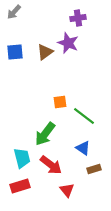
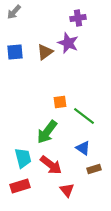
green arrow: moved 2 px right, 2 px up
cyan trapezoid: moved 1 px right
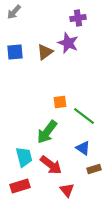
cyan trapezoid: moved 1 px right, 1 px up
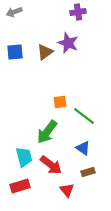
gray arrow: rotated 28 degrees clockwise
purple cross: moved 6 px up
brown rectangle: moved 6 px left, 3 px down
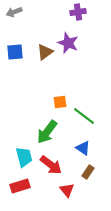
brown rectangle: rotated 40 degrees counterclockwise
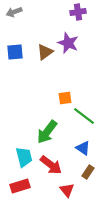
orange square: moved 5 px right, 4 px up
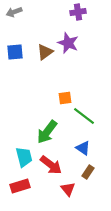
red triangle: moved 1 px right, 1 px up
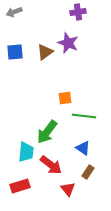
green line: rotated 30 degrees counterclockwise
cyan trapezoid: moved 2 px right, 5 px up; rotated 20 degrees clockwise
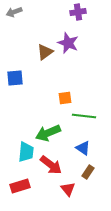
blue square: moved 26 px down
green arrow: moved 1 px right, 1 px down; rotated 30 degrees clockwise
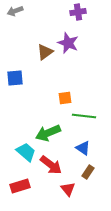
gray arrow: moved 1 px right, 1 px up
cyan trapezoid: rotated 55 degrees counterclockwise
